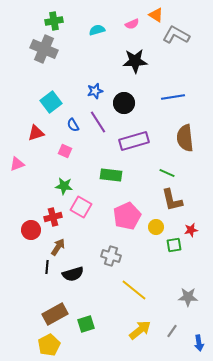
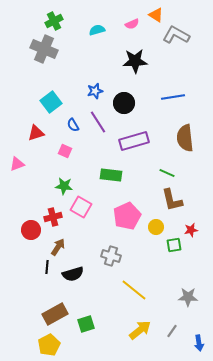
green cross at (54, 21): rotated 18 degrees counterclockwise
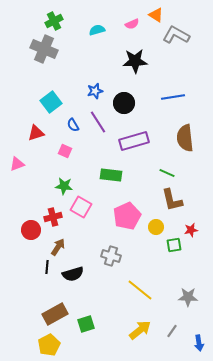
yellow line at (134, 290): moved 6 px right
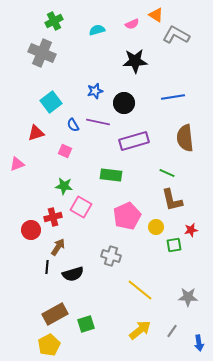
gray cross at (44, 49): moved 2 px left, 4 px down
purple line at (98, 122): rotated 45 degrees counterclockwise
